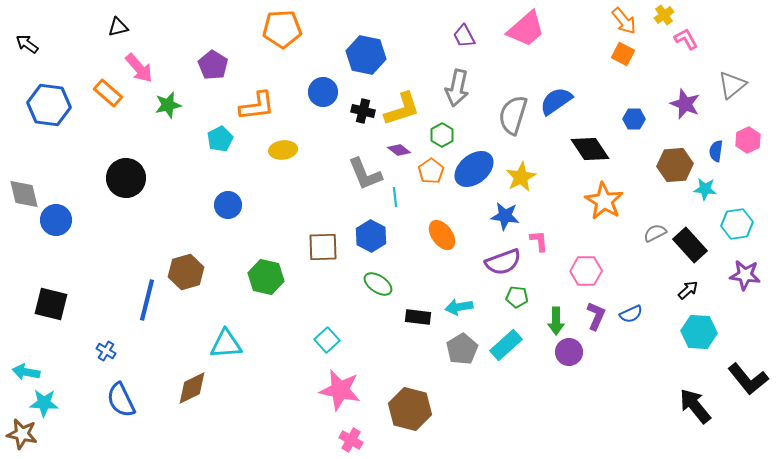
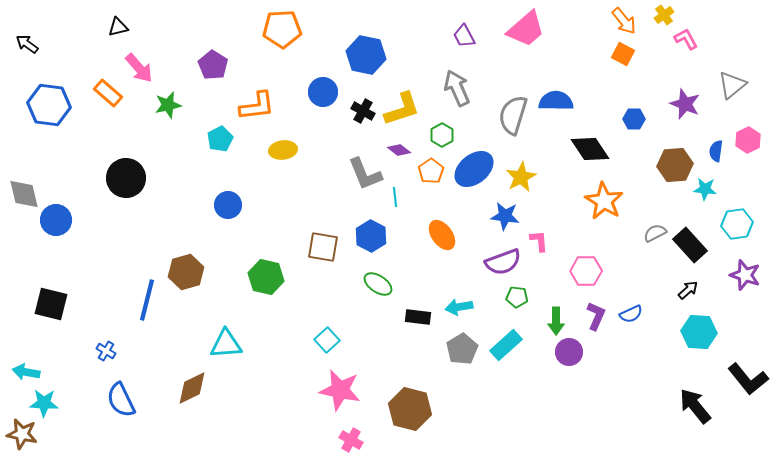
gray arrow at (457, 88): rotated 144 degrees clockwise
blue semicircle at (556, 101): rotated 36 degrees clockwise
black cross at (363, 111): rotated 15 degrees clockwise
brown square at (323, 247): rotated 12 degrees clockwise
purple star at (745, 275): rotated 12 degrees clockwise
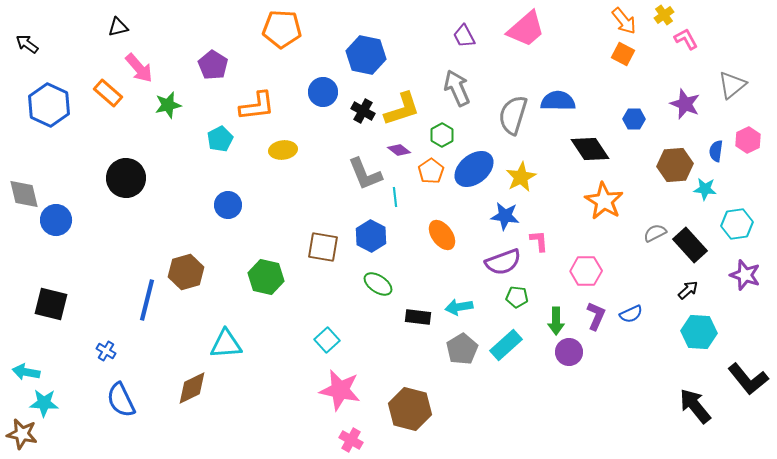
orange pentagon at (282, 29): rotated 6 degrees clockwise
blue semicircle at (556, 101): moved 2 px right
blue hexagon at (49, 105): rotated 18 degrees clockwise
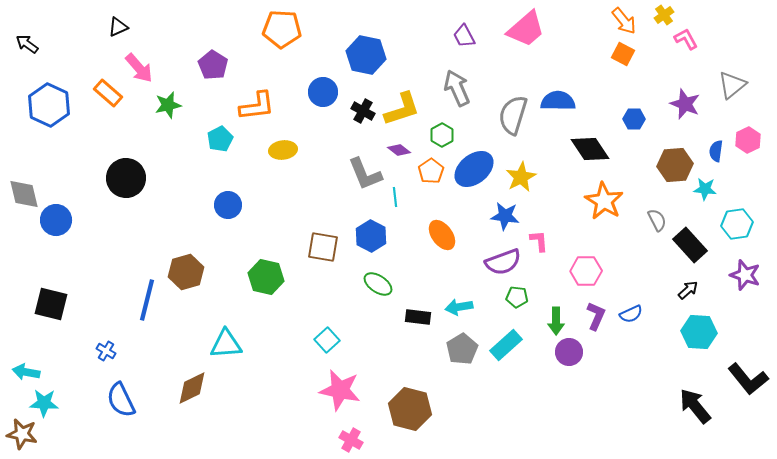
black triangle at (118, 27): rotated 10 degrees counterclockwise
gray semicircle at (655, 233): moved 2 px right, 13 px up; rotated 90 degrees clockwise
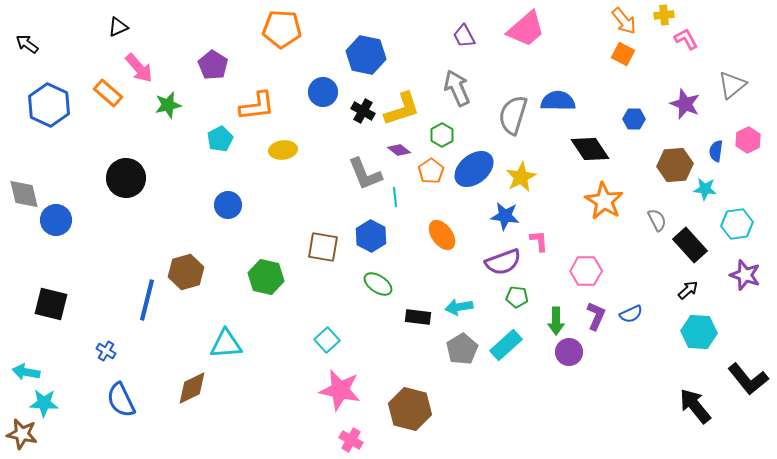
yellow cross at (664, 15): rotated 30 degrees clockwise
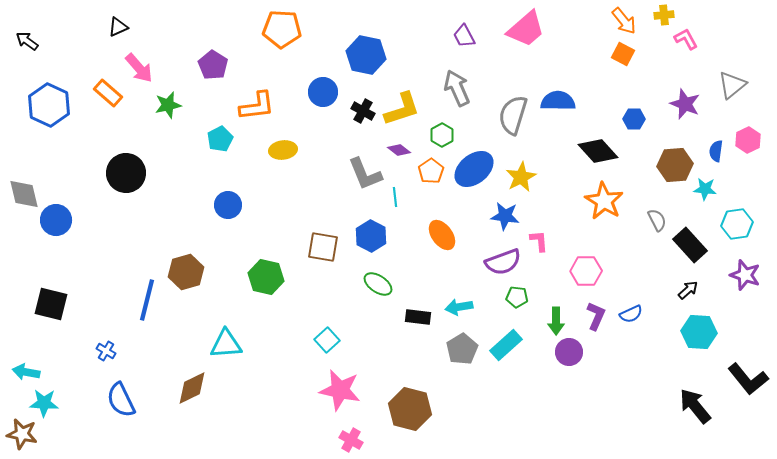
black arrow at (27, 44): moved 3 px up
black diamond at (590, 149): moved 8 px right, 2 px down; rotated 9 degrees counterclockwise
black circle at (126, 178): moved 5 px up
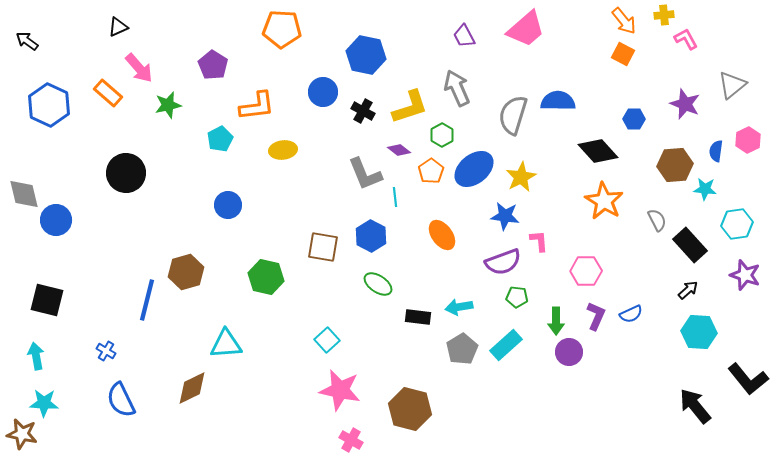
yellow L-shape at (402, 109): moved 8 px right, 2 px up
black square at (51, 304): moved 4 px left, 4 px up
cyan arrow at (26, 372): moved 10 px right, 16 px up; rotated 68 degrees clockwise
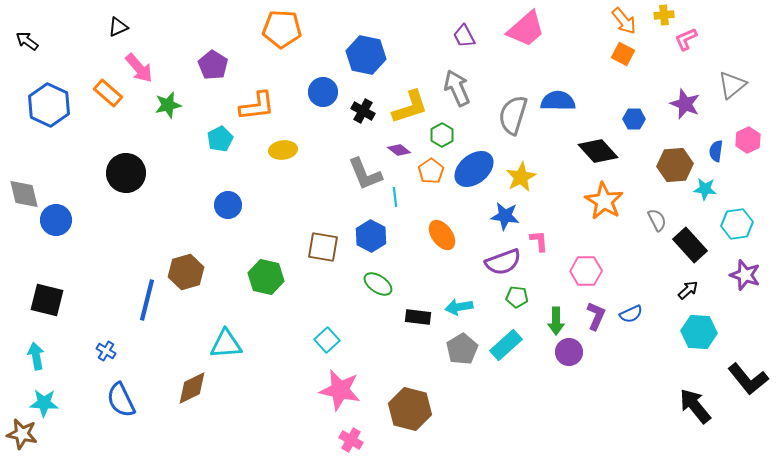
pink L-shape at (686, 39): rotated 85 degrees counterclockwise
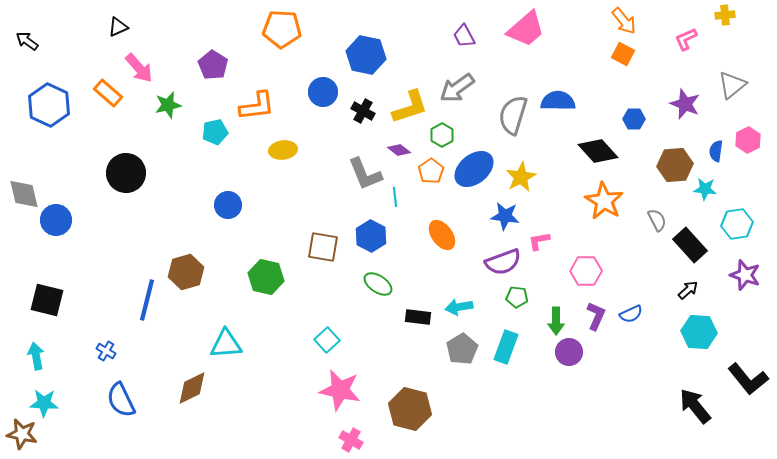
yellow cross at (664, 15): moved 61 px right
gray arrow at (457, 88): rotated 102 degrees counterclockwise
cyan pentagon at (220, 139): moved 5 px left, 7 px up; rotated 15 degrees clockwise
pink L-shape at (539, 241): rotated 95 degrees counterclockwise
cyan rectangle at (506, 345): moved 2 px down; rotated 28 degrees counterclockwise
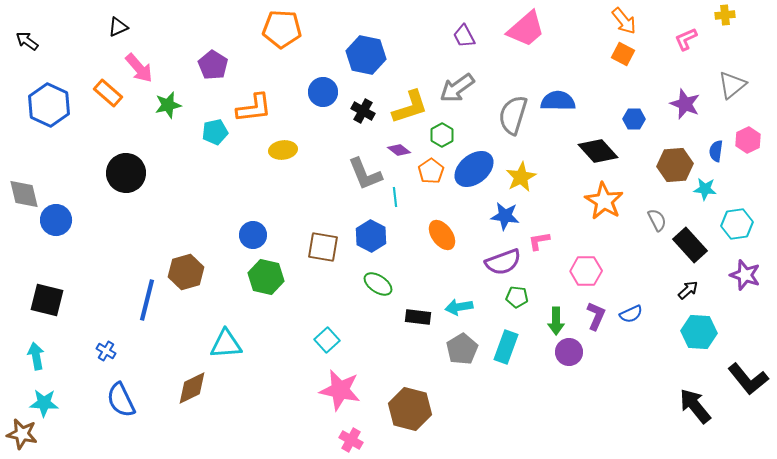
orange L-shape at (257, 106): moved 3 px left, 2 px down
blue circle at (228, 205): moved 25 px right, 30 px down
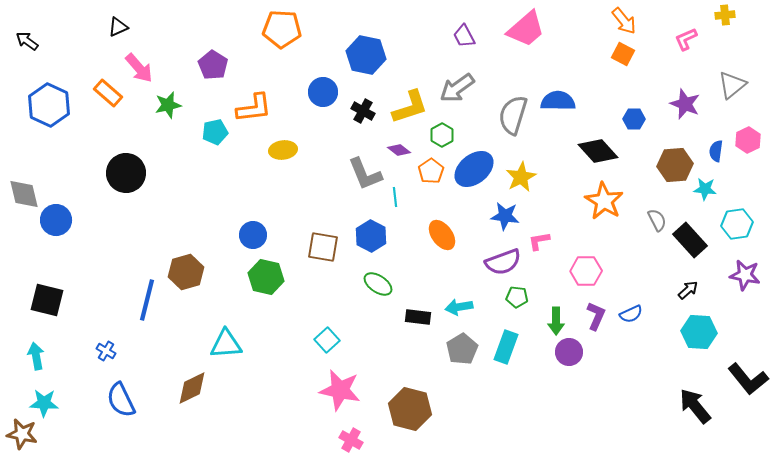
black rectangle at (690, 245): moved 5 px up
purple star at (745, 275): rotated 8 degrees counterclockwise
